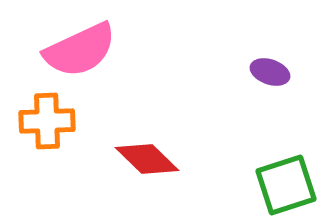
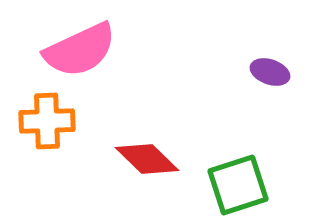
green square: moved 48 px left
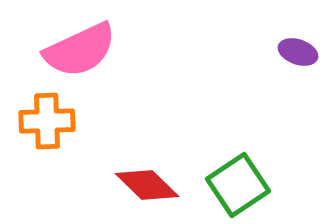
purple ellipse: moved 28 px right, 20 px up
red diamond: moved 26 px down
green square: rotated 16 degrees counterclockwise
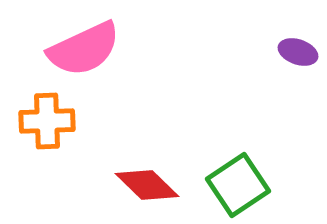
pink semicircle: moved 4 px right, 1 px up
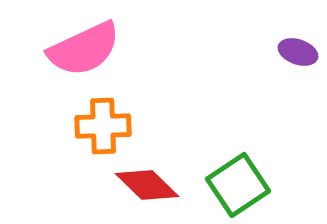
orange cross: moved 56 px right, 5 px down
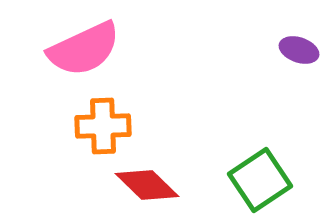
purple ellipse: moved 1 px right, 2 px up
green square: moved 22 px right, 5 px up
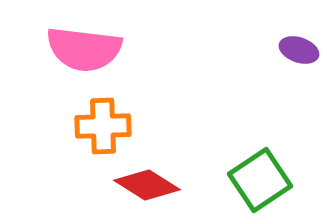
pink semicircle: rotated 32 degrees clockwise
red diamond: rotated 12 degrees counterclockwise
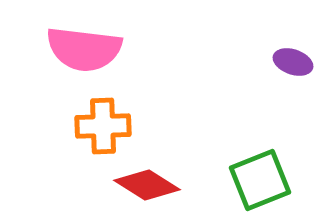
purple ellipse: moved 6 px left, 12 px down
green square: rotated 12 degrees clockwise
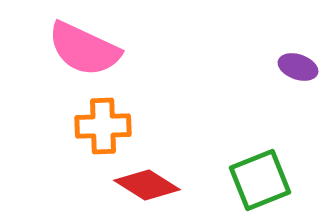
pink semicircle: rotated 18 degrees clockwise
purple ellipse: moved 5 px right, 5 px down
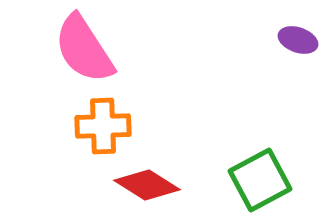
pink semicircle: rotated 32 degrees clockwise
purple ellipse: moved 27 px up
green square: rotated 6 degrees counterclockwise
